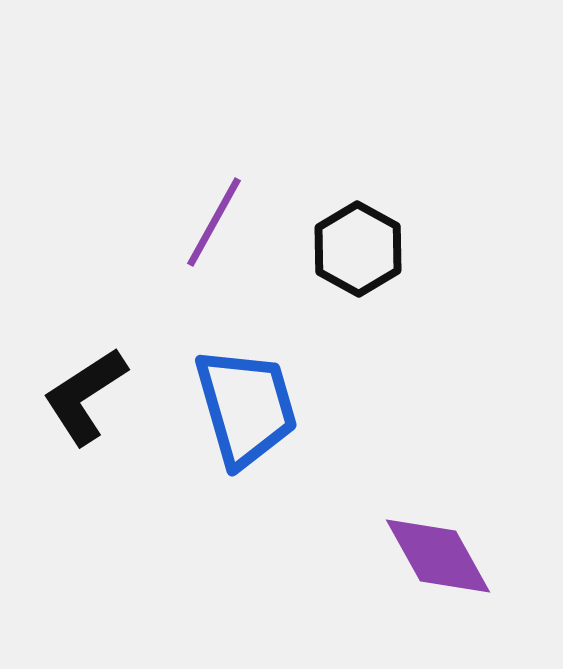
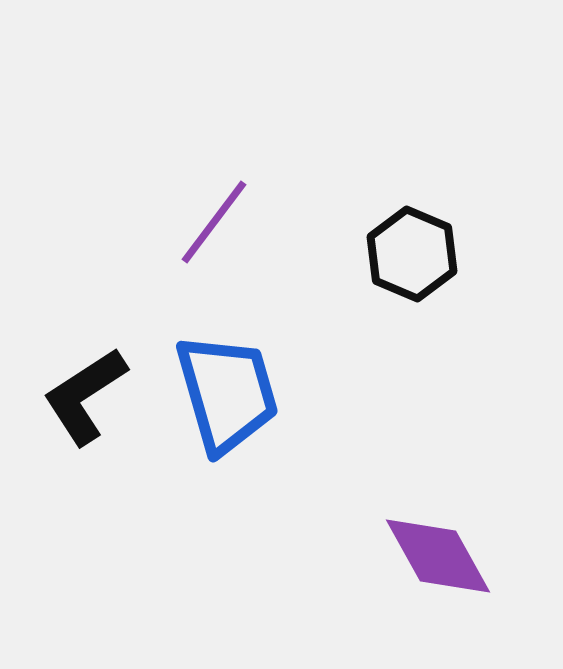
purple line: rotated 8 degrees clockwise
black hexagon: moved 54 px right, 5 px down; rotated 6 degrees counterclockwise
blue trapezoid: moved 19 px left, 14 px up
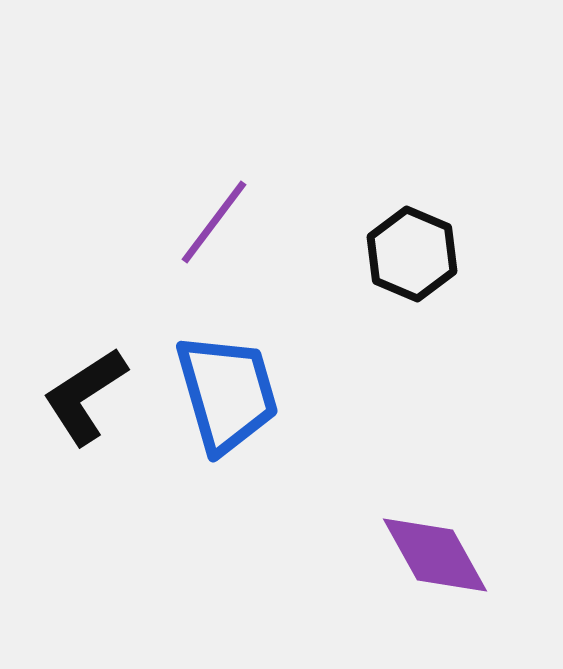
purple diamond: moved 3 px left, 1 px up
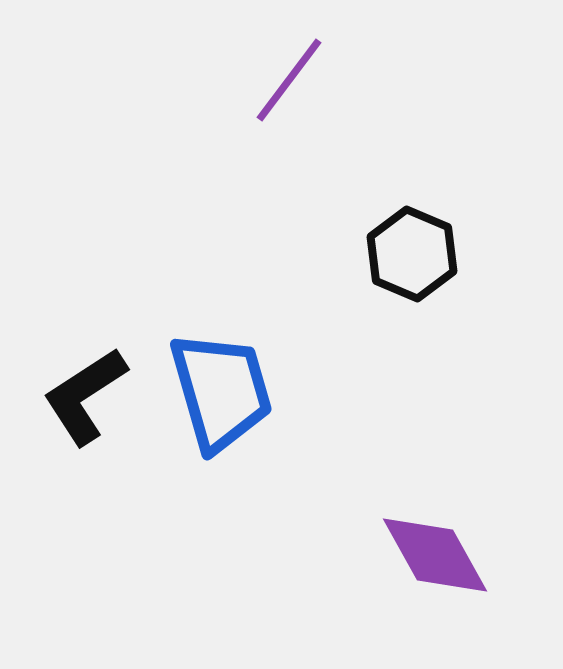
purple line: moved 75 px right, 142 px up
blue trapezoid: moved 6 px left, 2 px up
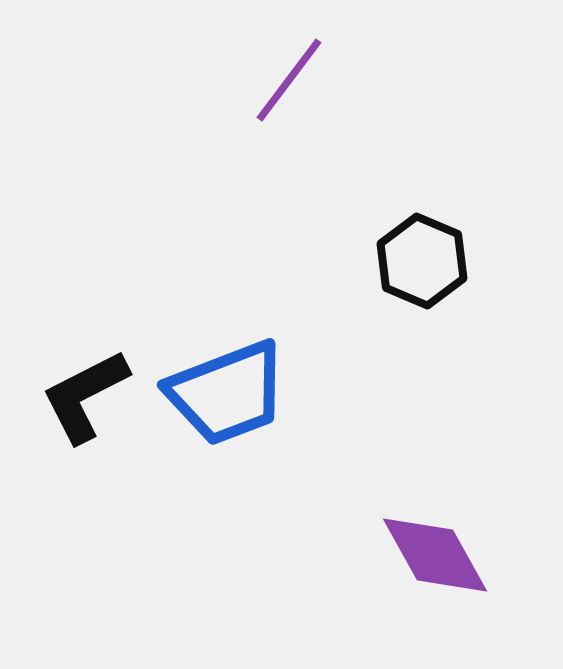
black hexagon: moved 10 px right, 7 px down
blue trapezoid: moved 6 px right, 2 px down; rotated 85 degrees clockwise
black L-shape: rotated 6 degrees clockwise
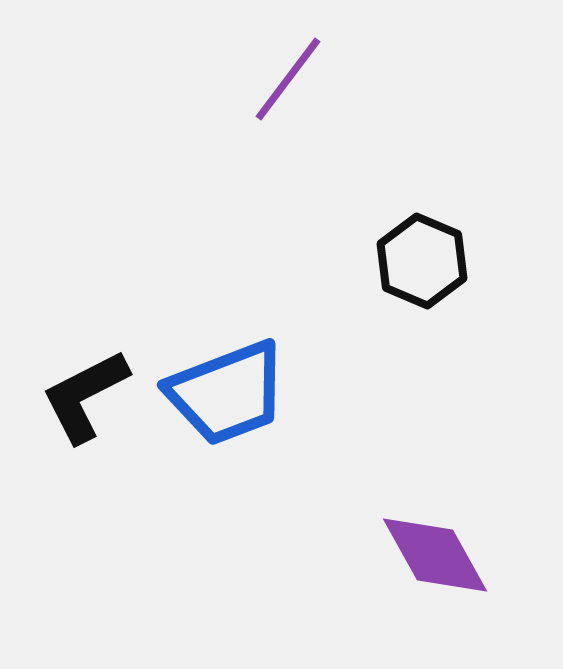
purple line: moved 1 px left, 1 px up
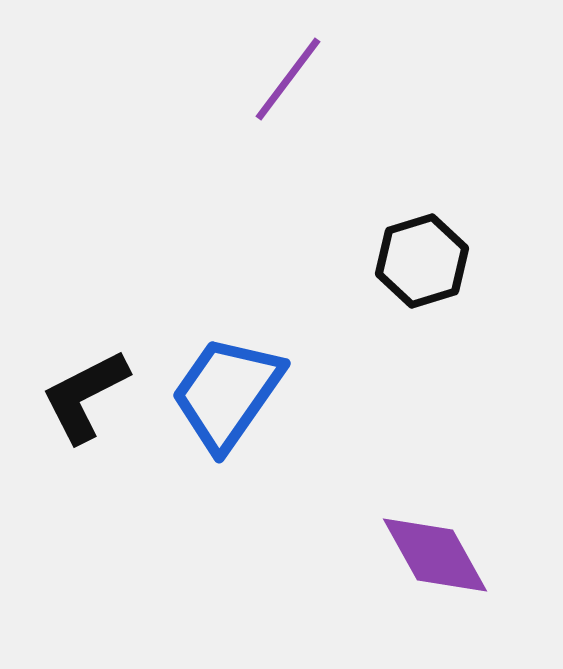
black hexagon: rotated 20 degrees clockwise
blue trapezoid: rotated 146 degrees clockwise
